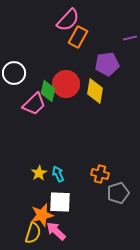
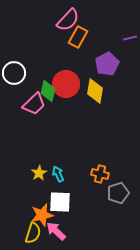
purple pentagon: rotated 20 degrees counterclockwise
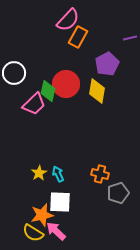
yellow diamond: moved 2 px right
yellow semicircle: rotated 105 degrees clockwise
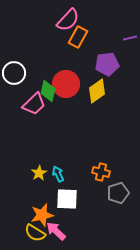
purple pentagon: rotated 20 degrees clockwise
yellow diamond: rotated 45 degrees clockwise
orange cross: moved 1 px right, 2 px up
white square: moved 7 px right, 3 px up
yellow semicircle: moved 2 px right
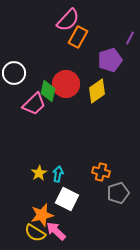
purple line: rotated 48 degrees counterclockwise
purple pentagon: moved 3 px right, 4 px up; rotated 10 degrees counterclockwise
cyan arrow: rotated 35 degrees clockwise
white square: rotated 25 degrees clockwise
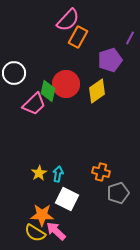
orange star: rotated 15 degrees clockwise
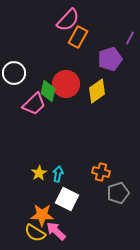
purple pentagon: moved 1 px up
